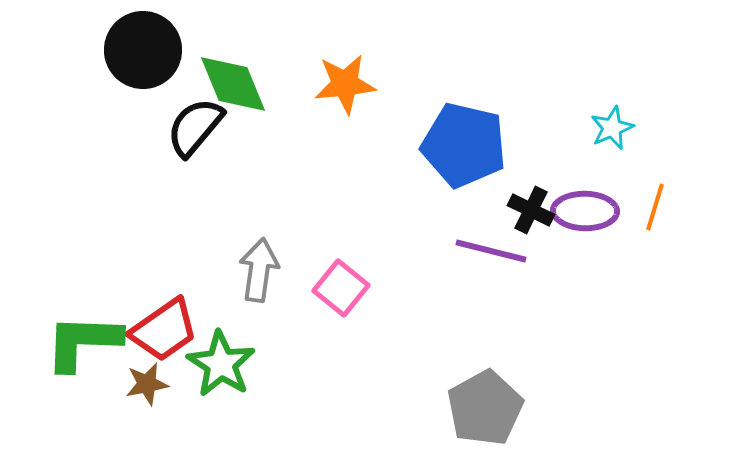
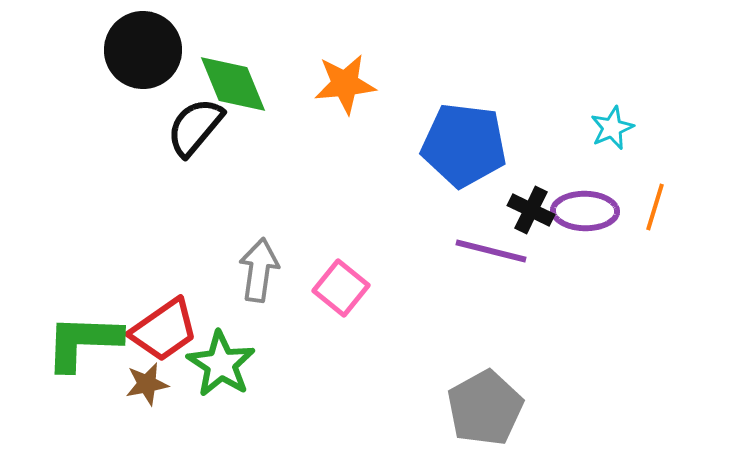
blue pentagon: rotated 6 degrees counterclockwise
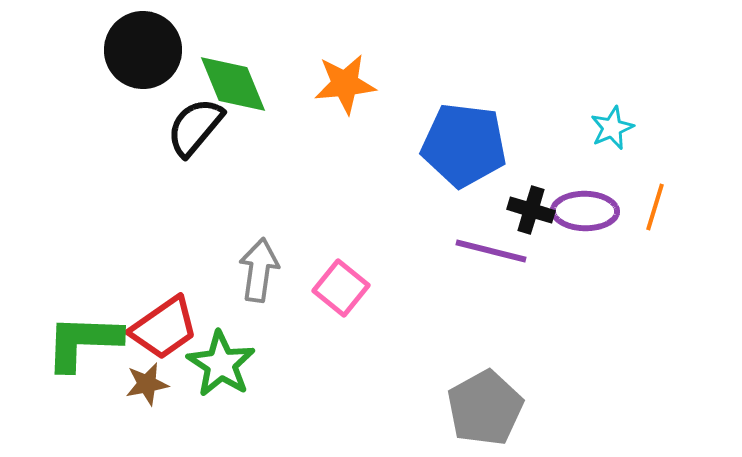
black cross: rotated 9 degrees counterclockwise
red trapezoid: moved 2 px up
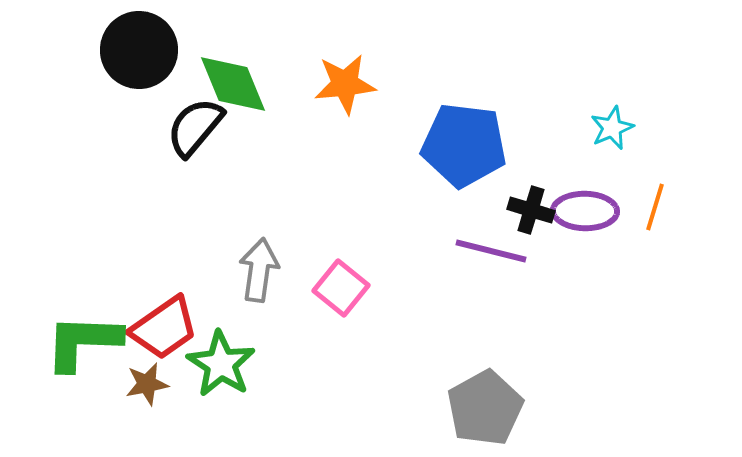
black circle: moved 4 px left
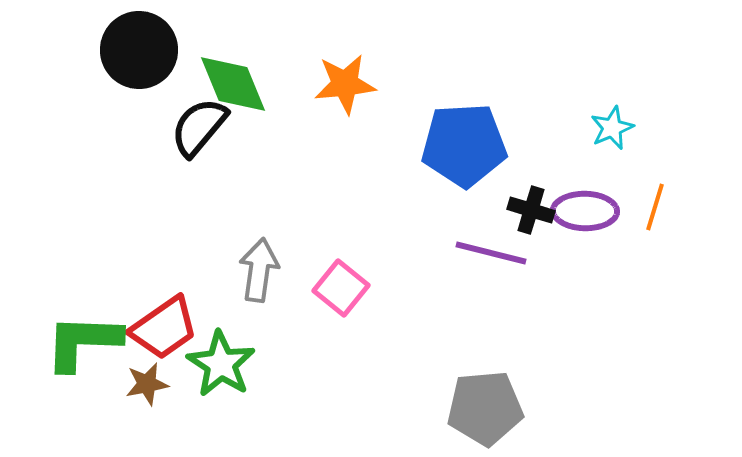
black semicircle: moved 4 px right
blue pentagon: rotated 10 degrees counterclockwise
purple line: moved 2 px down
gray pentagon: rotated 24 degrees clockwise
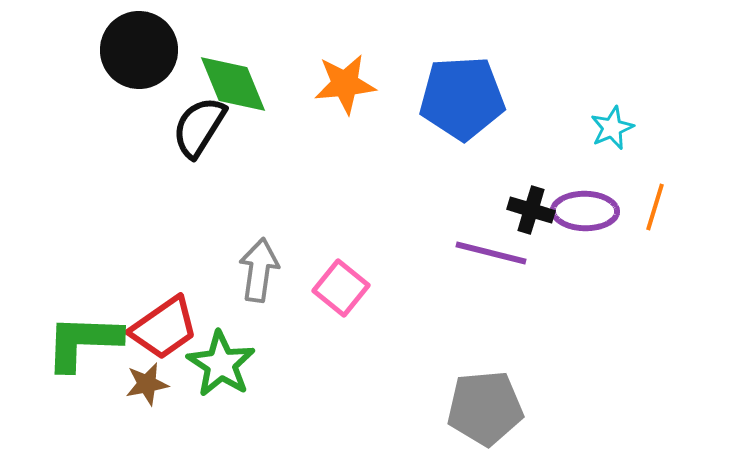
black semicircle: rotated 8 degrees counterclockwise
blue pentagon: moved 2 px left, 47 px up
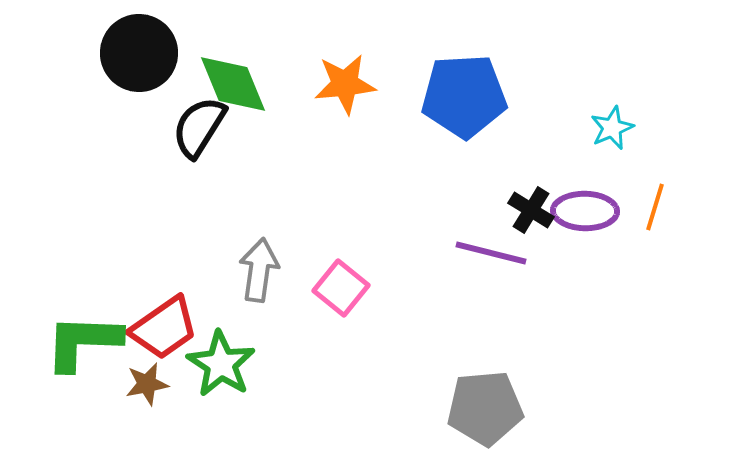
black circle: moved 3 px down
blue pentagon: moved 2 px right, 2 px up
black cross: rotated 15 degrees clockwise
